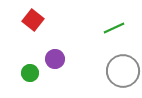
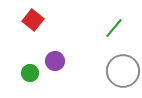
green line: rotated 25 degrees counterclockwise
purple circle: moved 2 px down
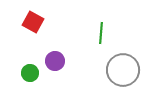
red square: moved 2 px down; rotated 10 degrees counterclockwise
green line: moved 13 px left, 5 px down; rotated 35 degrees counterclockwise
gray circle: moved 1 px up
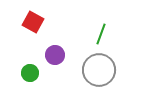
green line: moved 1 px down; rotated 15 degrees clockwise
purple circle: moved 6 px up
gray circle: moved 24 px left
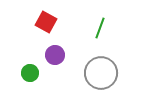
red square: moved 13 px right
green line: moved 1 px left, 6 px up
gray circle: moved 2 px right, 3 px down
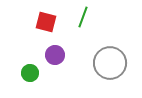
red square: rotated 15 degrees counterclockwise
green line: moved 17 px left, 11 px up
gray circle: moved 9 px right, 10 px up
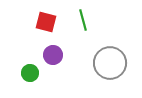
green line: moved 3 px down; rotated 35 degrees counterclockwise
purple circle: moved 2 px left
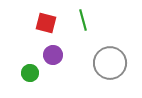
red square: moved 1 px down
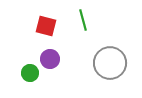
red square: moved 3 px down
purple circle: moved 3 px left, 4 px down
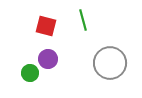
purple circle: moved 2 px left
